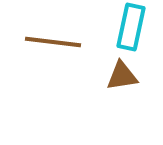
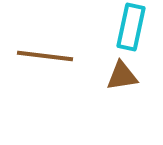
brown line: moved 8 px left, 14 px down
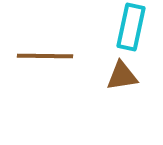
brown line: rotated 6 degrees counterclockwise
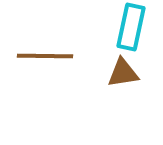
brown triangle: moved 1 px right, 3 px up
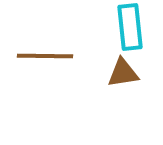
cyan rectangle: moved 1 px left; rotated 18 degrees counterclockwise
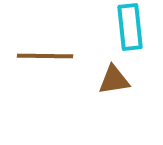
brown triangle: moved 9 px left, 7 px down
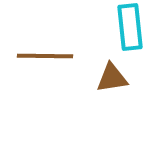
brown triangle: moved 2 px left, 2 px up
